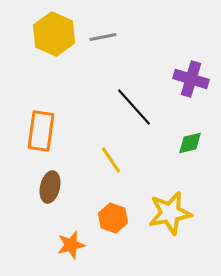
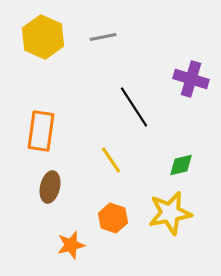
yellow hexagon: moved 11 px left, 3 px down
black line: rotated 9 degrees clockwise
green diamond: moved 9 px left, 22 px down
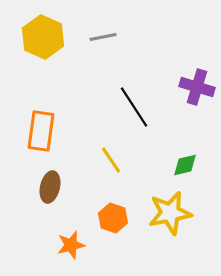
purple cross: moved 6 px right, 8 px down
green diamond: moved 4 px right
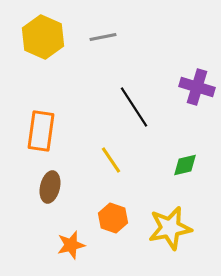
yellow star: moved 15 px down
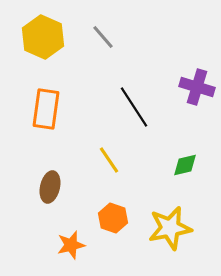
gray line: rotated 60 degrees clockwise
orange rectangle: moved 5 px right, 22 px up
yellow line: moved 2 px left
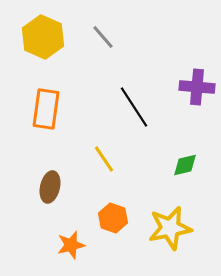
purple cross: rotated 12 degrees counterclockwise
yellow line: moved 5 px left, 1 px up
